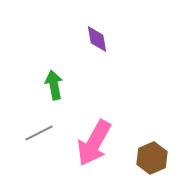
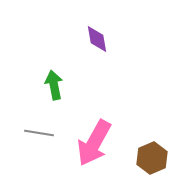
gray line: rotated 36 degrees clockwise
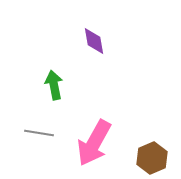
purple diamond: moved 3 px left, 2 px down
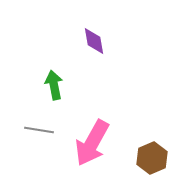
gray line: moved 3 px up
pink arrow: moved 2 px left
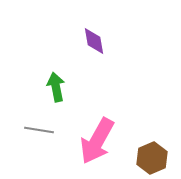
green arrow: moved 2 px right, 2 px down
pink arrow: moved 5 px right, 2 px up
